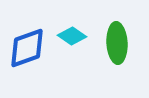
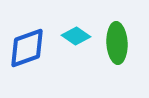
cyan diamond: moved 4 px right
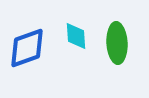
cyan diamond: rotated 52 degrees clockwise
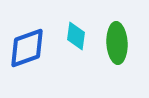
cyan diamond: rotated 12 degrees clockwise
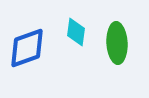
cyan diamond: moved 4 px up
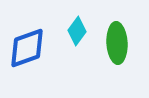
cyan diamond: moved 1 px right, 1 px up; rotated 28 degrees clockwise
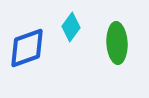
cyan diamond: moved 6 px left, 4 px up
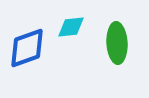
cyan diamond: rotated 48 degrees clockwise
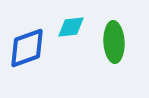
green ellipse: moved 3 px left, 1 px up
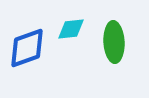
cyan diamond: moved 2 px down
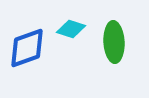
cyan diamond: rotated 24 degrees clockwise
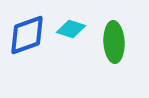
blue diamond: moved 13 px up
